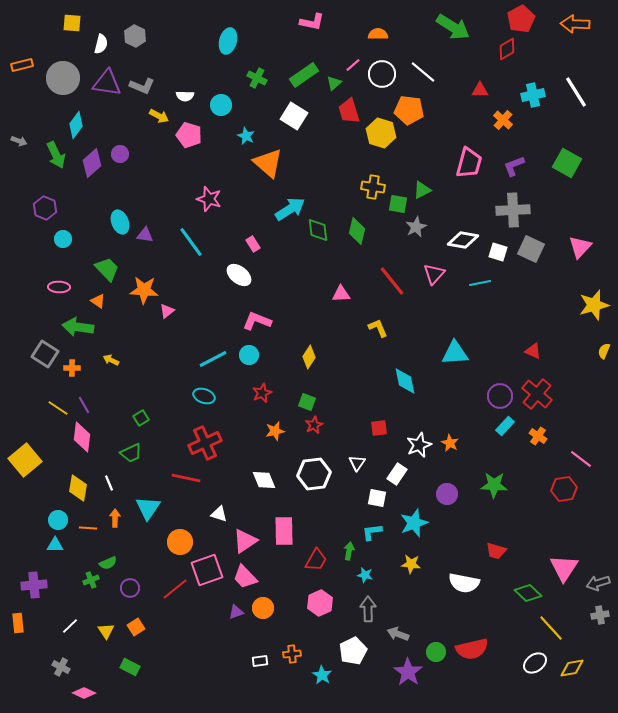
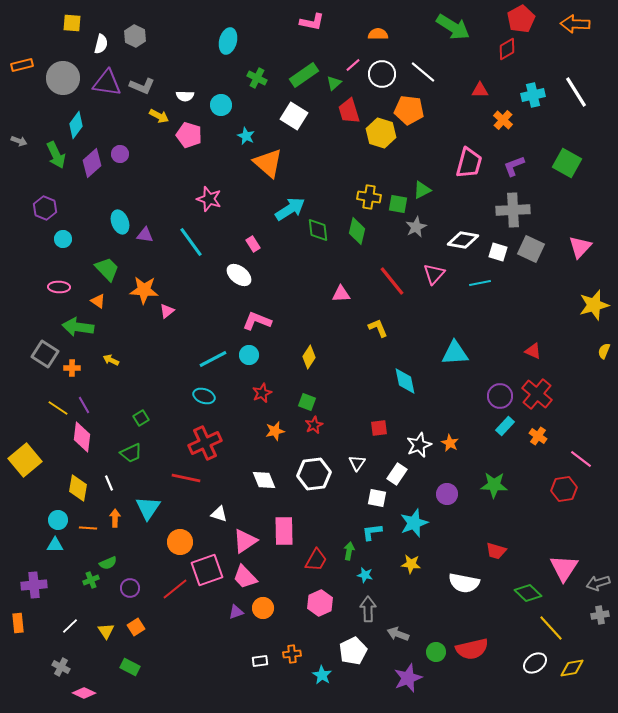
yellow cross at (373, 187): moved 4 px left, 10 px down
purple star at (408, 672): moved 6 px down; rotated 16 degrees clockwise
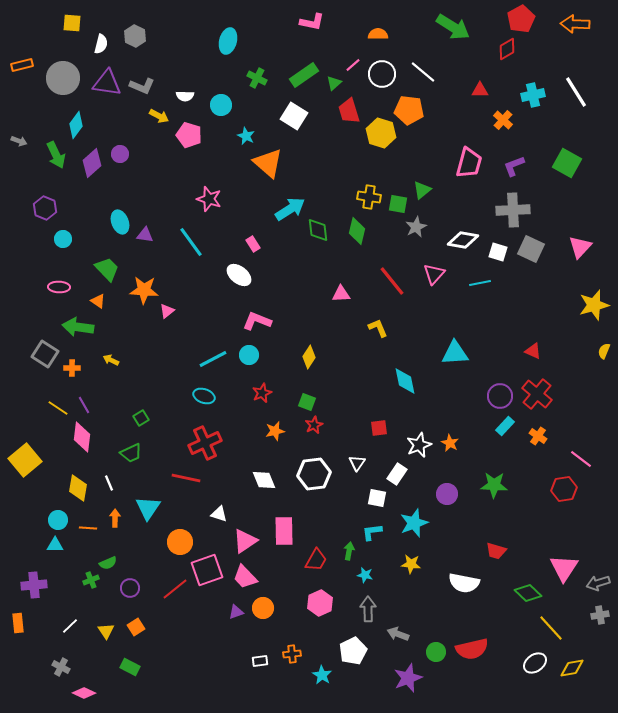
green triangle at (422, 190): rotated 12 degrees counterclockwise
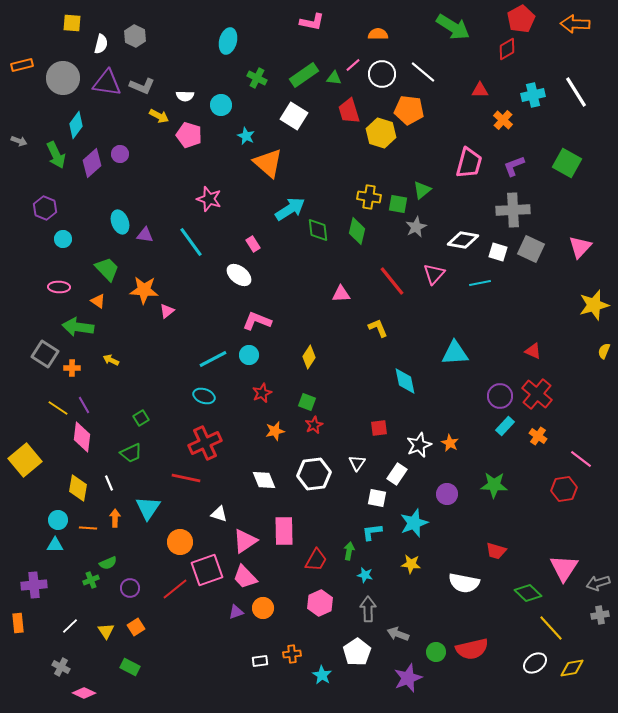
green triangle at (334, 83): moved 5 px up; rotated 49 degrees clockwise
white pentagon at (353, 651): moved 4 px right, 1 px down; rotated 8 degrees counterclockwise
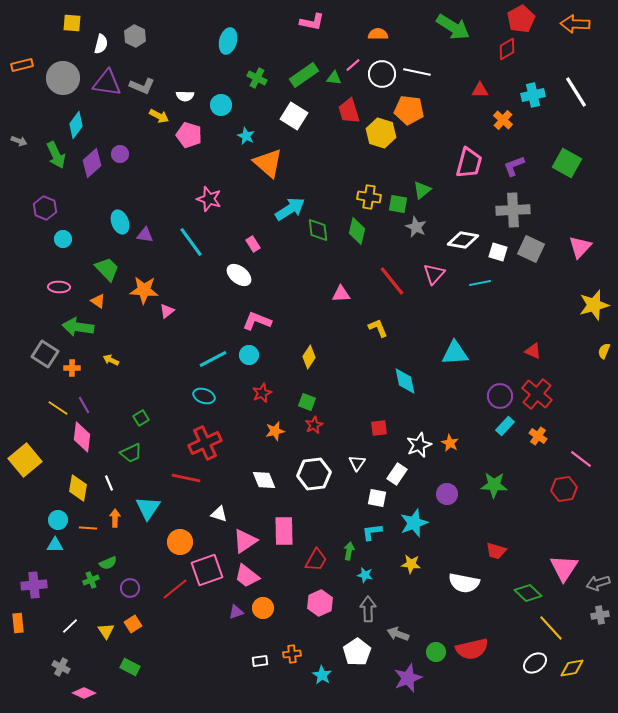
white line at (423, 72): moved 6 px left; rotated 28 degrees counterclockwise
gray star at (416, 227): rotated 20 degrees counterclockwise
pink trapezoid at (245, 577): moved 2 px right, 1 px up; rotated 8 degrees counterclockwise
orange square at (136, 627): moved 3 px left, 3 px up
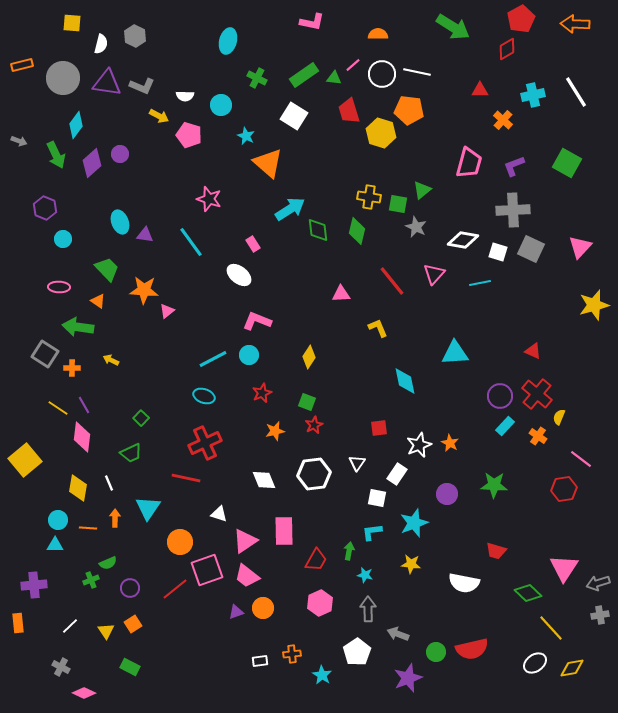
yellow semicircle at (604, 351): moved 45 px left, 66 px down
green square at (141, 418): rotated 14 degrees counterclockwise
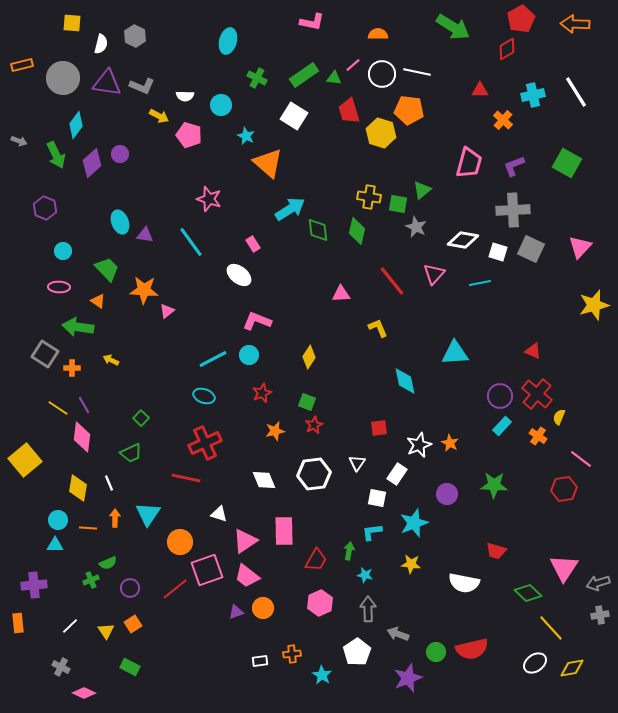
cyan circle at (63, 239): moved 12 px down
cyan rectangle at (505, 426): moved 3 px left
cyan triangle at (148, 508): moved 6 px down
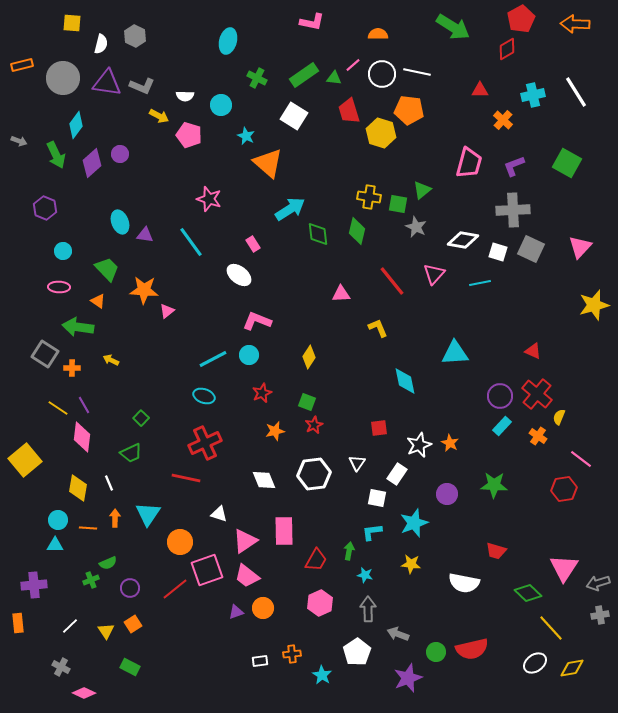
green diamond at (318, 230): moved 4 px down
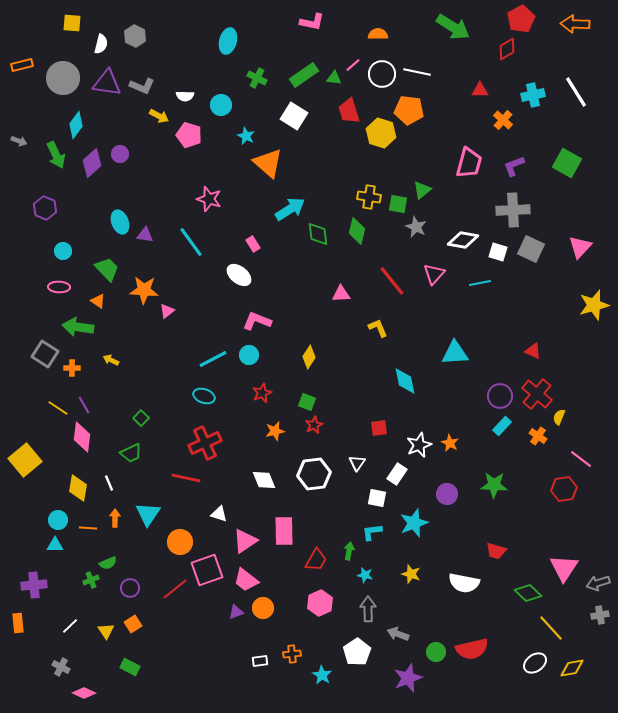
yellow star at (411, 564): moved 10 px down; rotated 12 degrees clockwise
pink trapezoid at (247, 576): moved 1 px left, 4 px down
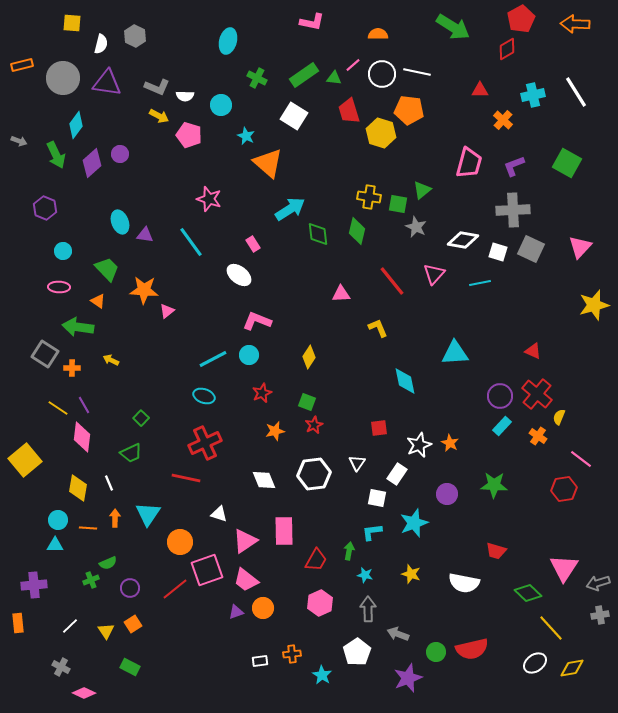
gray L-shape at (142, 86): moved 15 px right, 1 px down
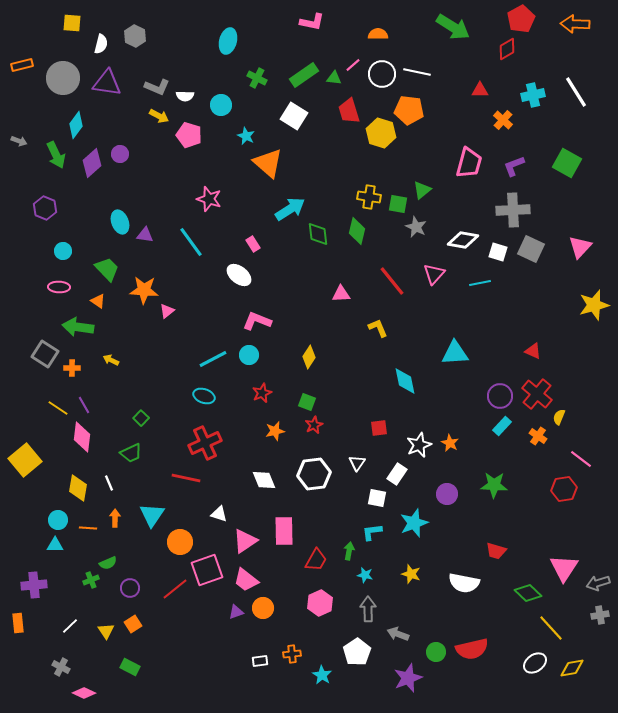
cyan triangle at (148, 514): moved 4 px right, 1 px down
